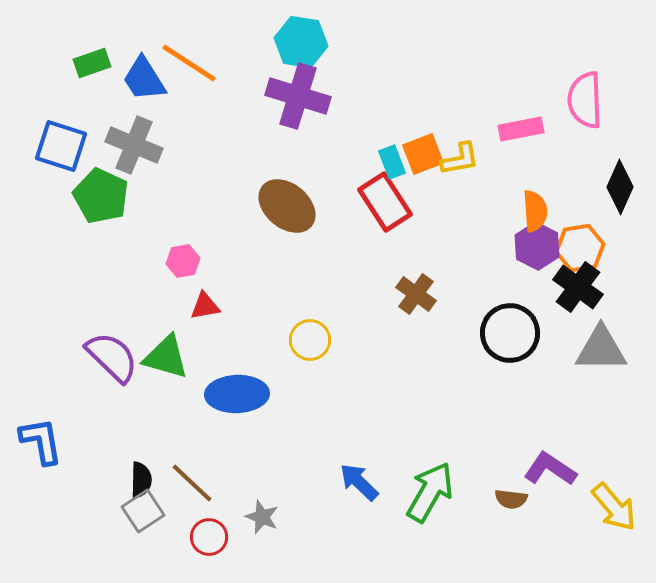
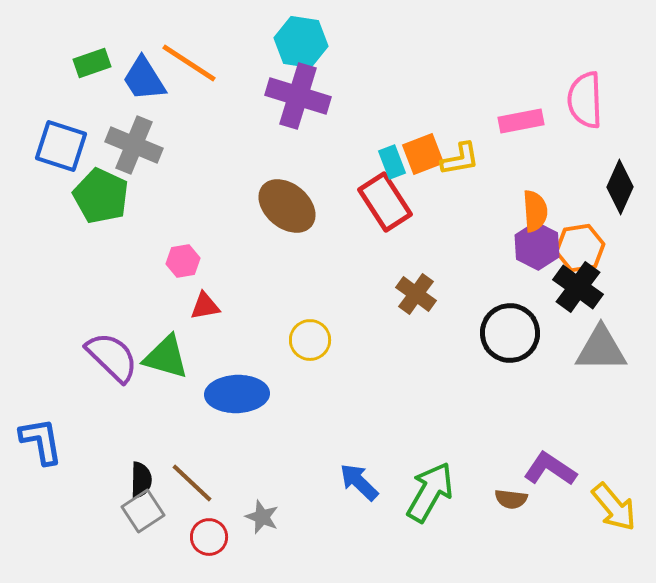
pink rectangle: moved 8 px up
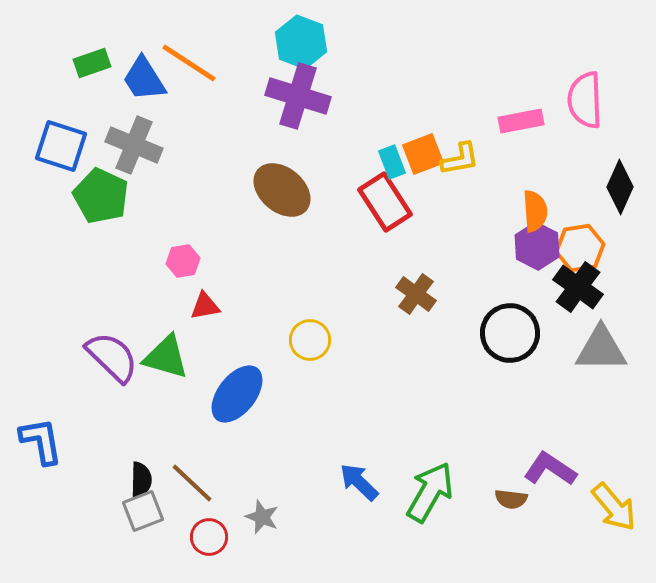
cyan hexagon: rotated 12 degrees clockwise
brown ellipse: moved 5 px left, 16 px up
blue ellipse: rotated 50 degrees counterclockwise
gray square: rotated 12 degrees clockwise
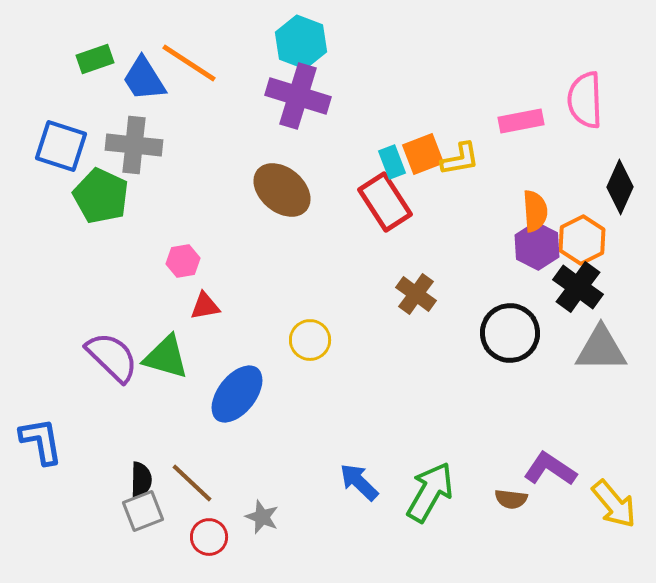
green rectangle: moved 3 px right, 4 px up
gray cross: rotated 16 degrees counterclockwise
orange hexagon: moved 2 px right, 8 px up; rotated 18 degrees counterclockwise
yellow arrow: moved 3 px up
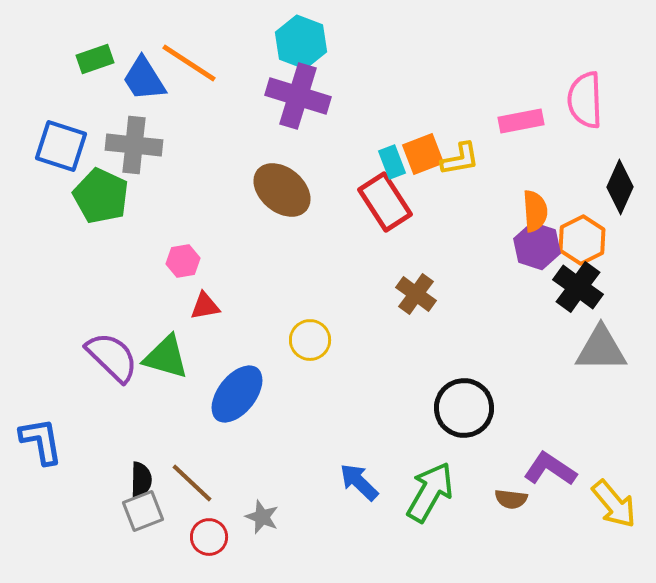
purple hexagon: rotated 9 degrees counterclockwise
black circle: moved 46 px left, 75 px down
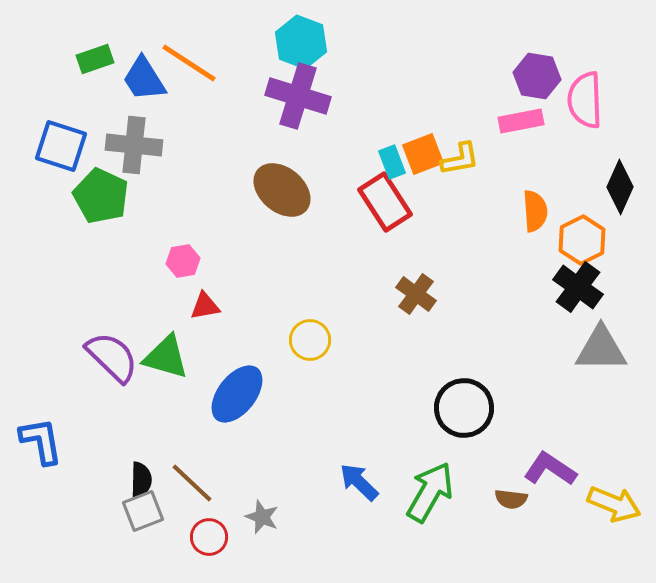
purple hexagon: moved 170 px up; rotated 9 degrees counterclockwise
yellow arrow: rotated 28 degrees counterclockwise
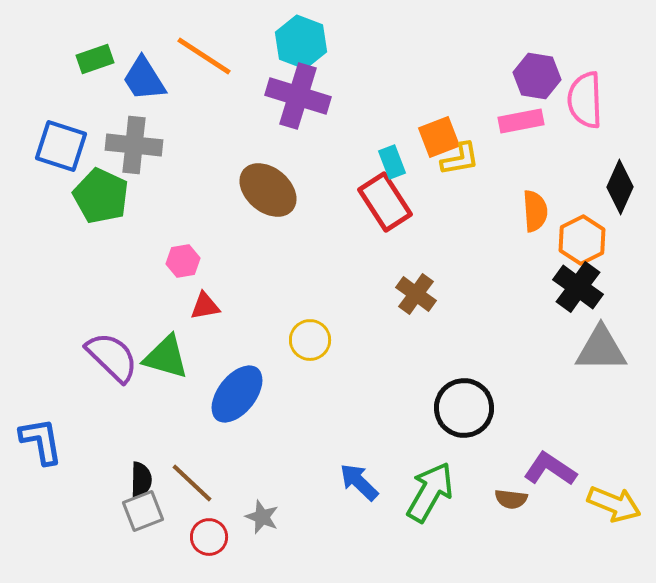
orange line: moved 15 px right, 7 px up
orange square: moved 16 px right, 17 px up
brown ellipse: moved 14 px left
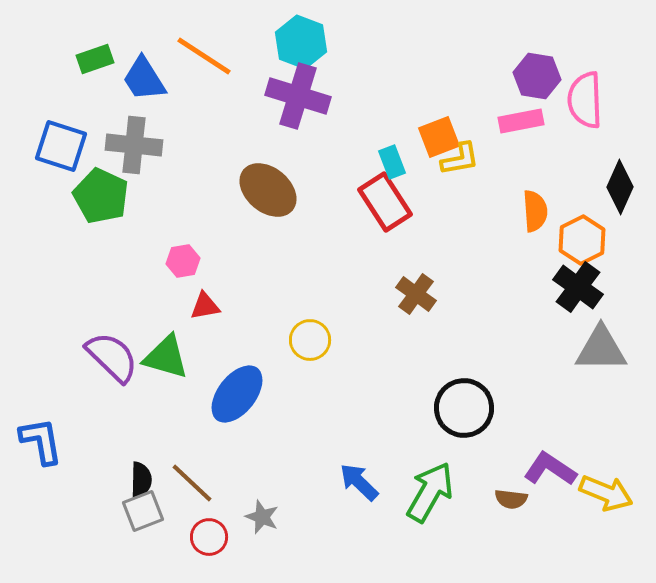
yellow arrow: moved 8 px left, 11 px up
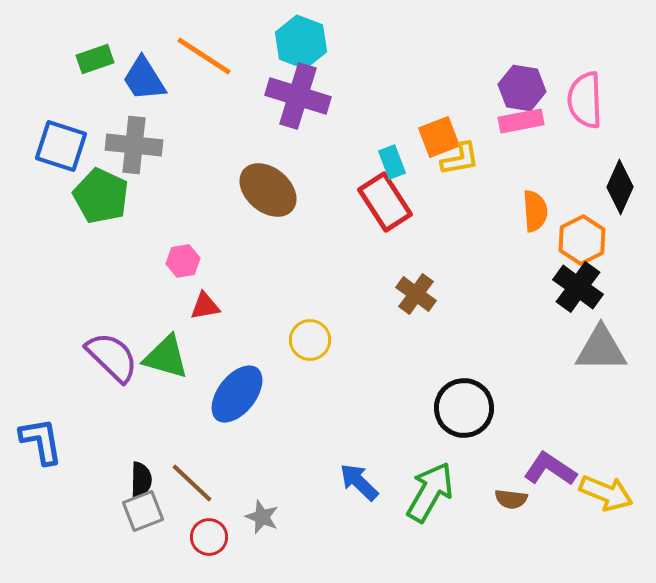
purple hexagon: moved 15 px left, 12 px down
